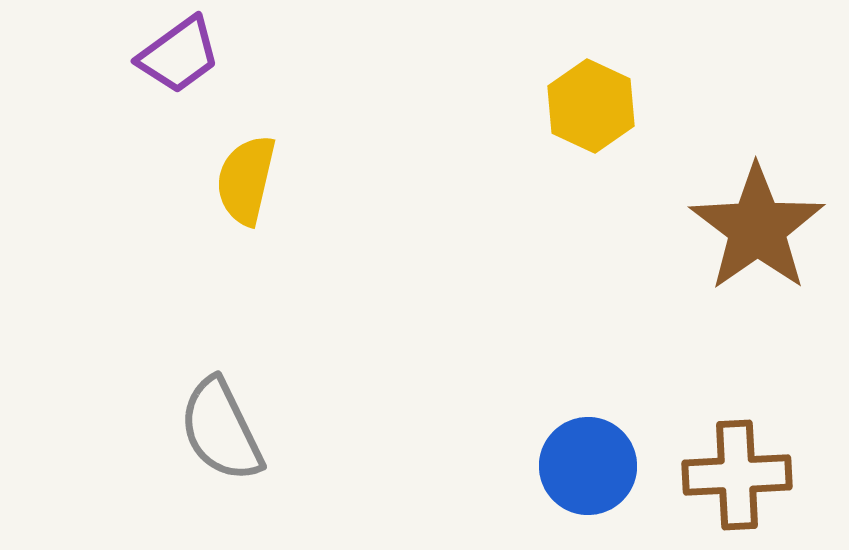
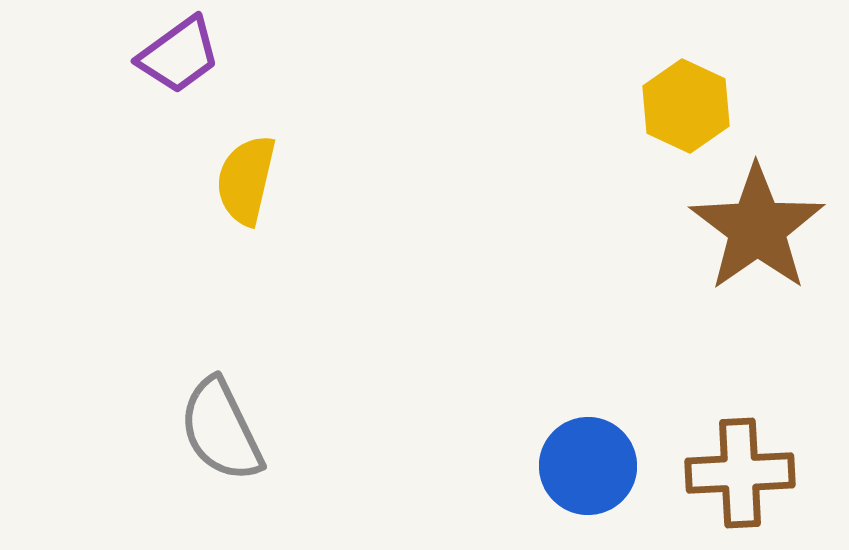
yellow hexagon: moved 95 px right
brown cross: moved 3 px right, 2 px up
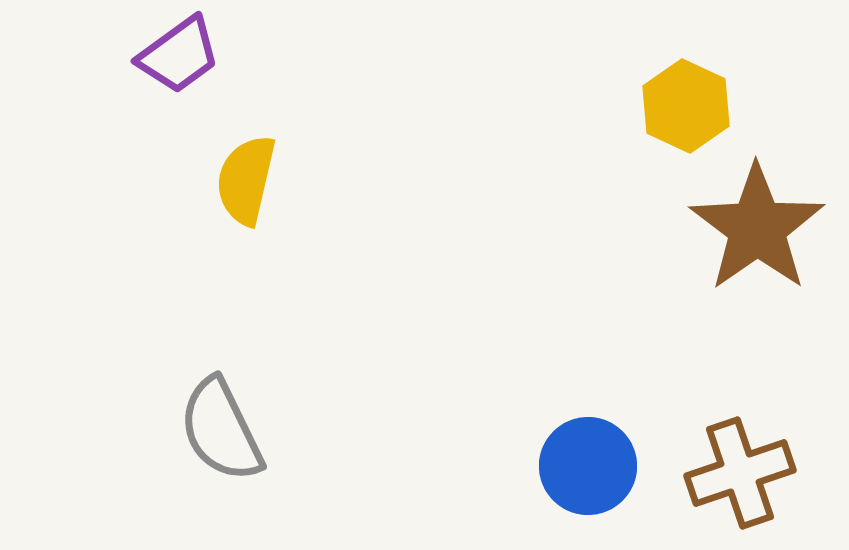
brown cross: rotated 16 degrees counterclockwise
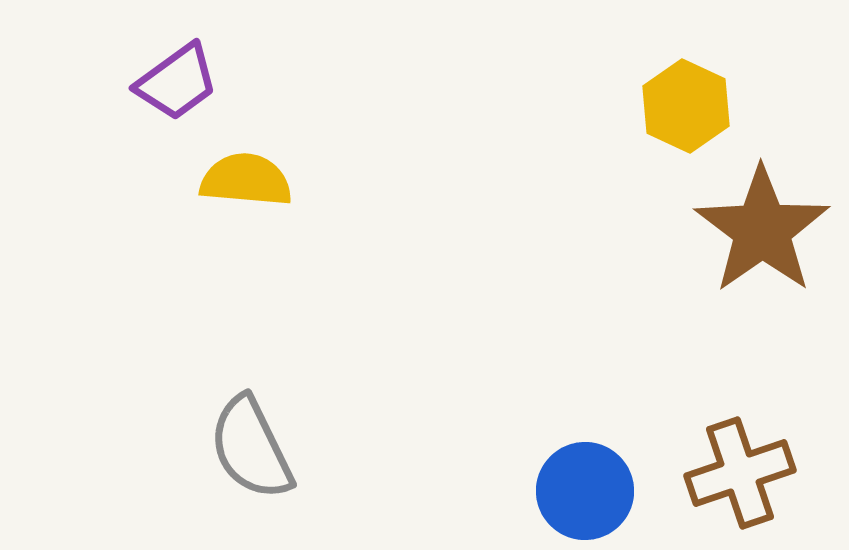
purple trapezoid: moved 2 px left, 27 px down
yellow semicircle: rotated 82 degrees clockwise
brown star: moved 5 px right, 2 px down
gray semicircle: moved 30 px right, 18 px down
blue circle: moved 3 px left, 25 px down
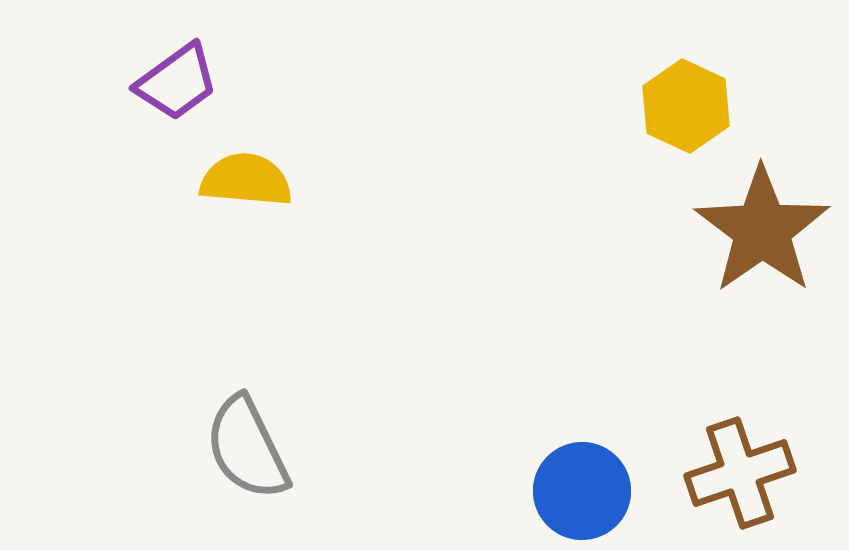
gray semicircle: moved 4 px left
blue circle: moved 3 px left
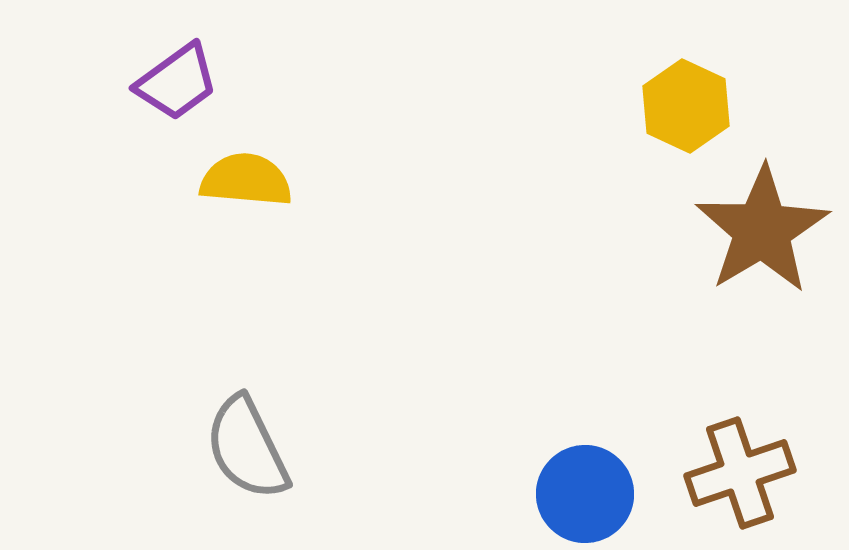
brown star: rotated 4 degrees clockwise
blue circle: moved 3 px right, 3 px down
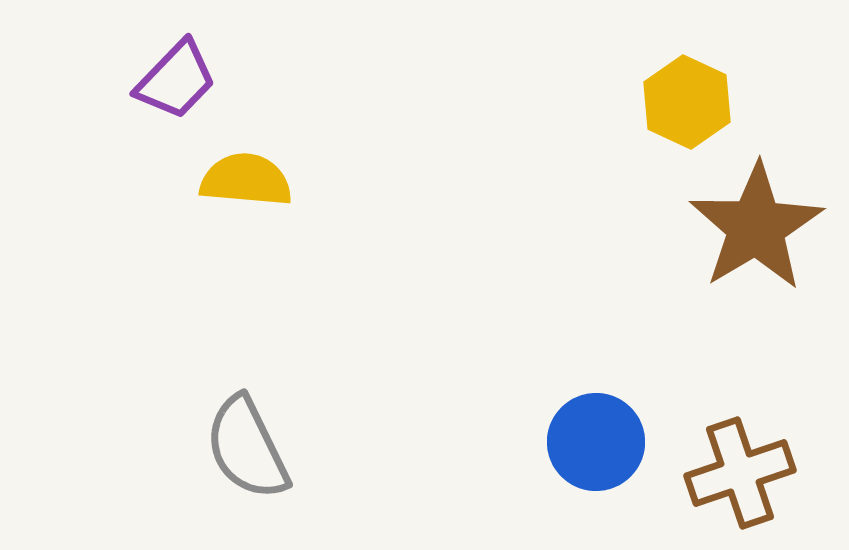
purple trapezoid: moved 1 px left, 2 px up; rotated 10 degrees counterclockwise
yellow hexagon: moved 1 px right, 4 px up
brown star: moved 6 px left, 3 px up
blue circle: moved 11 px right, 52 px up
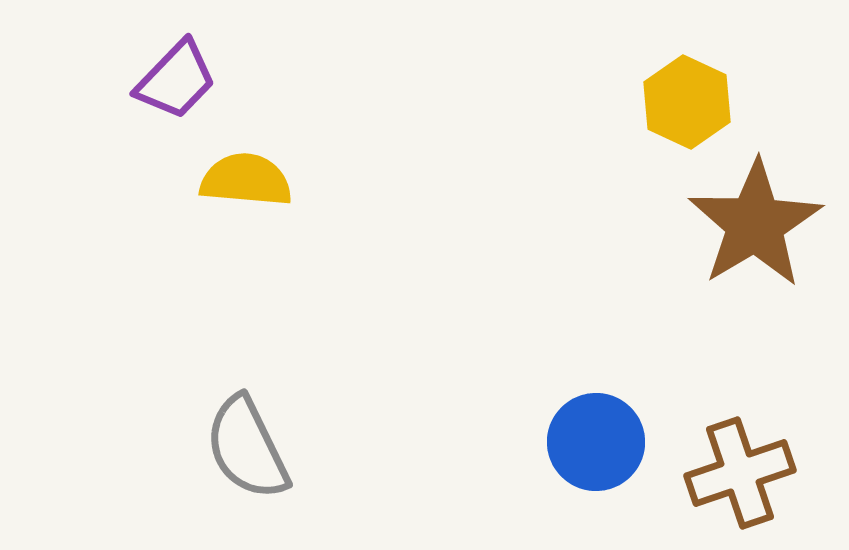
brown star: moved 1 px left, 3 px up
